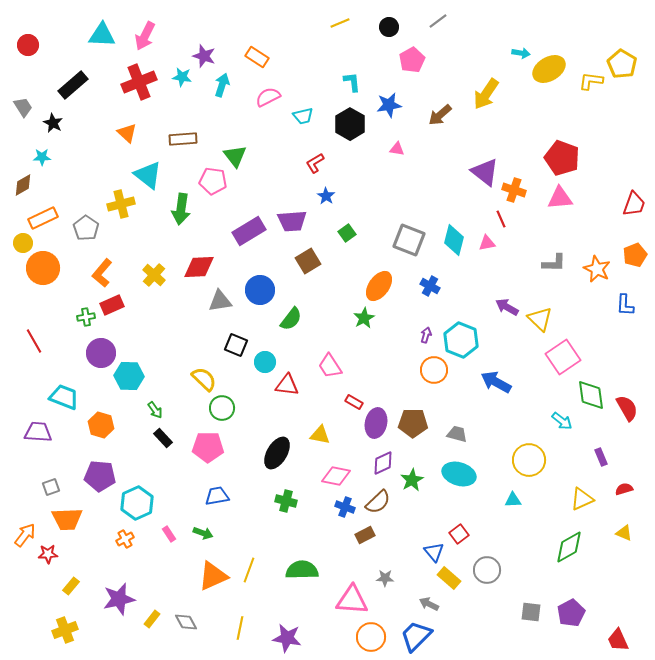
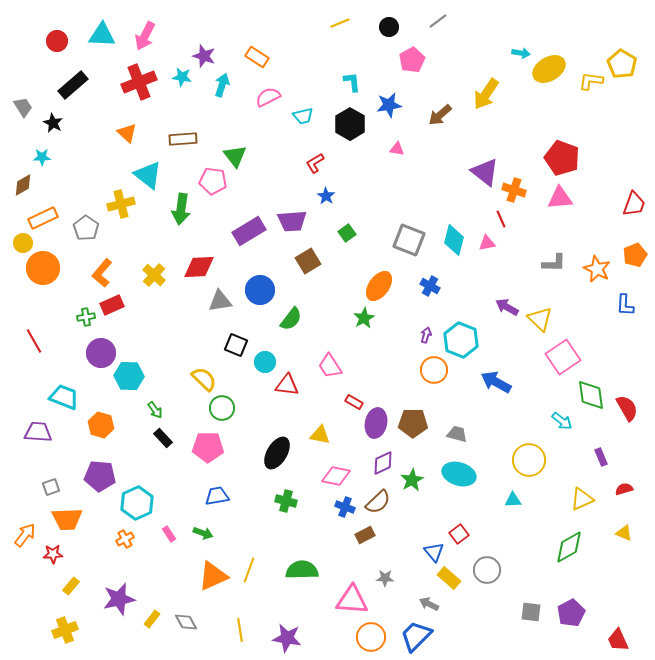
red circle at (28, 45): moved 29 px right, 4 px up
red star at (48, 554): moved 5 px right
yellow line at (240, 628): moved 2 px down; rotated 20 degrees counterclockwise
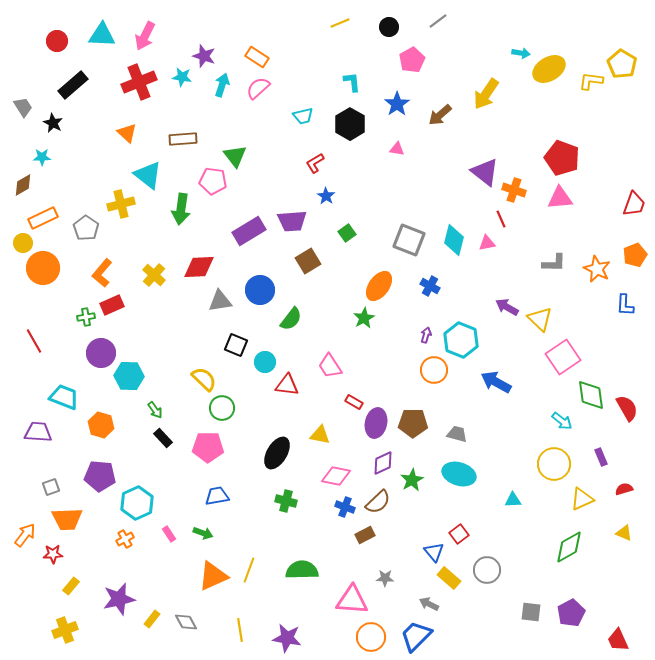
pink semicircle at (268, 97): moved 10 px left, 9 px up; rotated 15 degrees counterclockwise
blue star at (389, 105): moved 8 px right, 1 px up; rotated 25 degrees counterclockwise
yellow circle at (529, 460): moved 25 px right, 4 px down
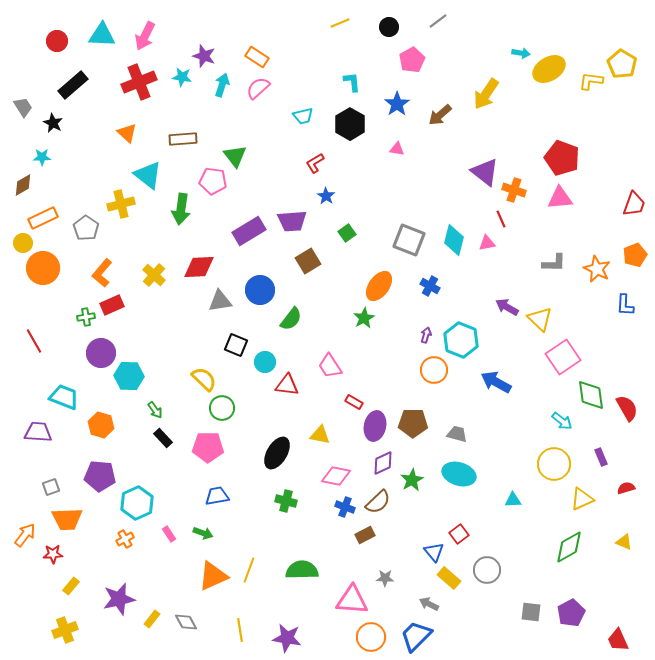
purple ellipse at (376, 423): moved 1 px left, 3 px down
red semicircle at (624, 489): moved 2 px right, 1 px up
yellow triangle at (624, 533): moved 9 px down
